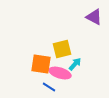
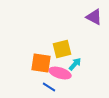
orange square: moved 1 px up
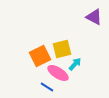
orange square: moved 1 px left, 7 px up; rotated 35 degrees counterclockwise
pink ellipse: moved 2 px left; rotated 15 degrees clockwise
blue line: moved 2 px left
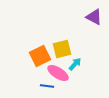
blue line: moved 1 px up; rotated 24 degrees counterclockwise
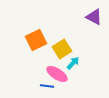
yellow square: rotated 18 degrees counterclockwise
orange square: moved 4 px left, 16 px up
cyan arrow: moved 2 px left, 1 px up
pink ellipse: moved 1 px left, 1 px down
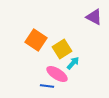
orange square: rotated 30 degrees counterclockwise
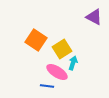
cyan arrow: rotated 24 degrees counterclockwise
pink ellipse: moved 2 px up
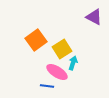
orange square: rotated 20 degrees clockwise
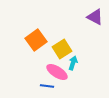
purple triangle: moved 1 px right
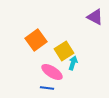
yellow square: moved 2 px right, 2 px down
pink ellipse: moved 5 px left
blue line: moved 2 px down
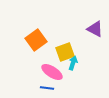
purple triangle: moved 12 px down
yellow square: moved 1 px right, 1 px down; rotated 12 degrees clockwise
